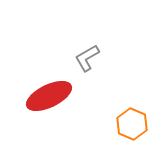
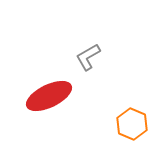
gray L-shape: moved 1 px right, 1 px up
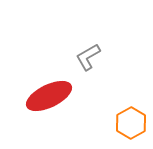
orange hexagon: moved 1 px left, 1 px up; rotated 8 degrees clockwise
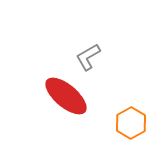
red ellipse: moved 17 px right; rotated 66 degrees clockwise
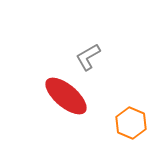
orange hexagon: rotated 8 degrees counterclockwise
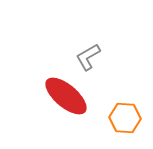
orange hexagon: moved 6 px left, 5 px up; rotated 20 degrees counterclockwise
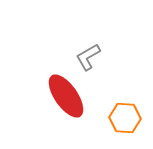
red ellipse: rotated 15 degrees clockwise
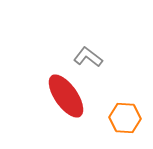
gray L-shape: rotated 68 degrees clockwise
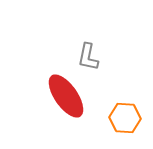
gray L-shape: rotated 116 degrees counterclockwise
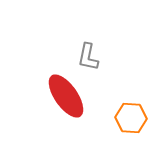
orange hexagon: moved 6 px right
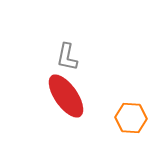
gray L-shape: moved 21 px left
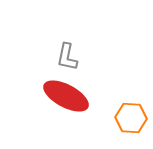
red ellipse: rotated 27 degrees counterclockwise
